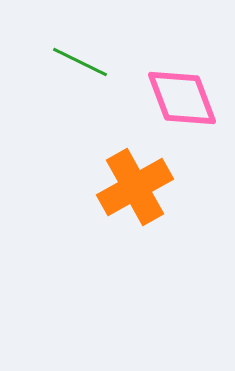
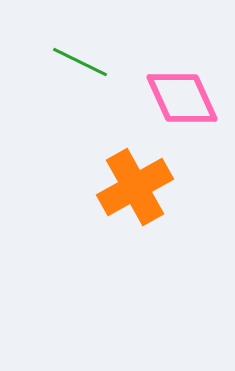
pink diamond: rotated 4 degrees counterclockwise
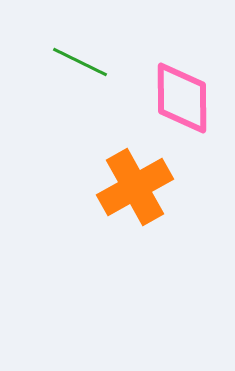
pink diamond: rotated 24 degrees clockwise
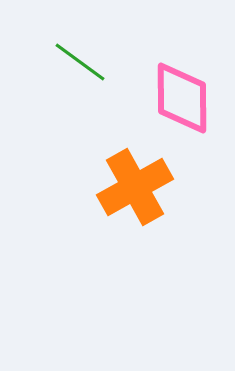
green line: rotated 10 degrees clockwise
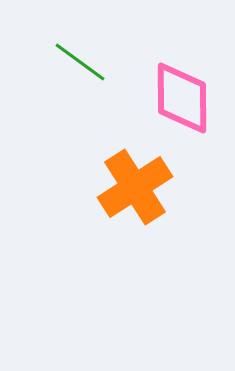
orange cross: rotated 4 degrees counterclockwise
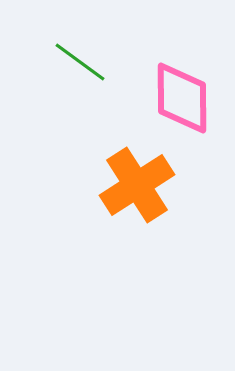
orange cross: moved 2 px right, 2 px up
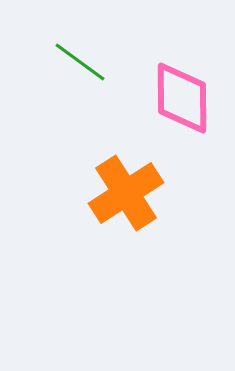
orange cross: moved 11 px left, 8 px down
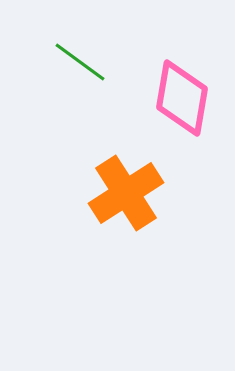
pink diamond: rotated 10 degrees clockwise
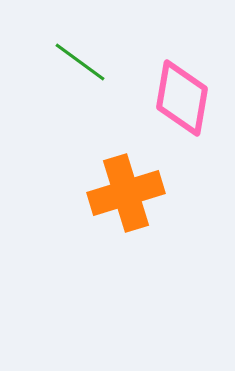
orange cross: rotated 16 degrees clockwise
